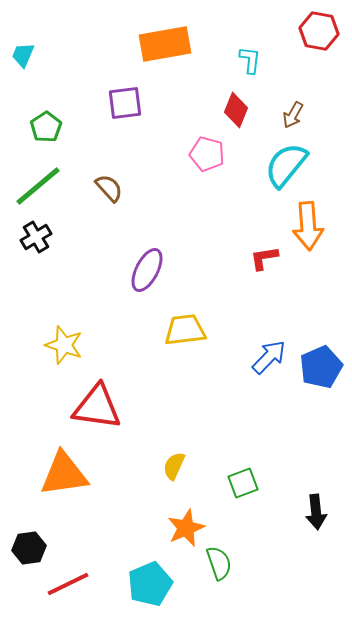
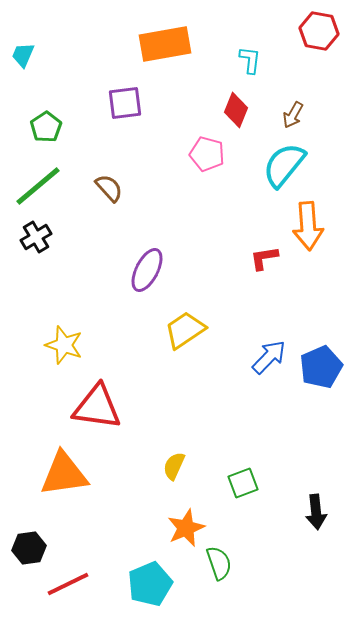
cyan semicircle: moved 2 px left
yellow trapezoid: rotated 27 degrees counterclockwise
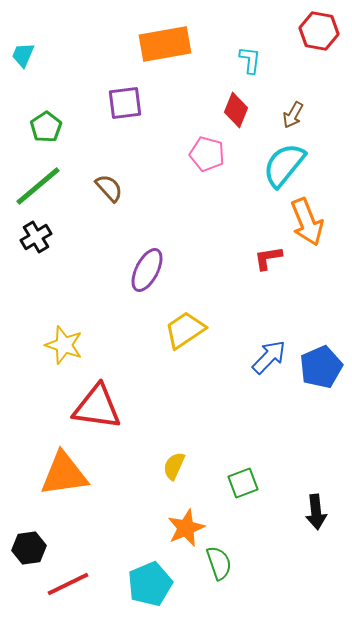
orange arrow: moved 1 px left, 4 px up; rotated 18 degrees counterclockwise
red L-shape: moved 4 px right
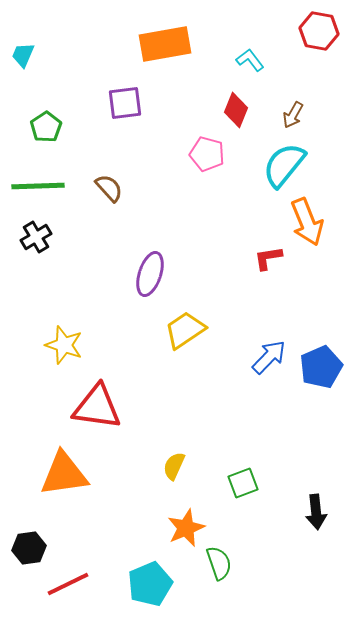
cyan L-shape: rotated 44 degrees counterclockwise
green line: rotated 38 degrees clockwise
purple ellipse: moved 3 px right, 4 px down; rotated 9 degrees counterclockwise
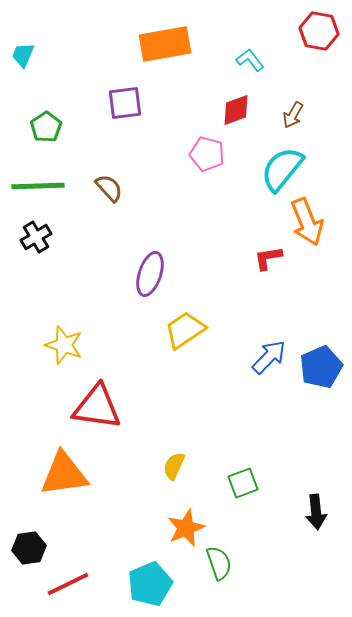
red diamond: rotated 48 degrees clockwise
cyan semicircle: moved 2 px left, 4 px down
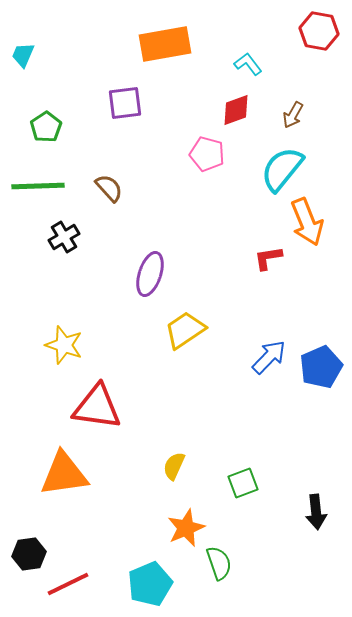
cyan L-shape: moved 2 px left, 4 px down
black cross: moved 28 px right
black hexagon: moved 6 px down
